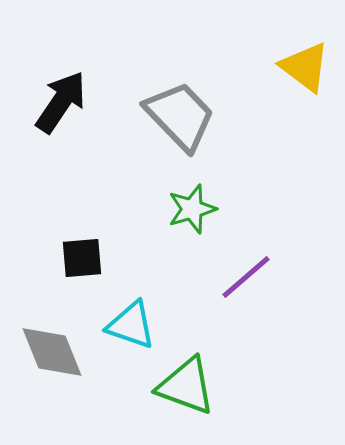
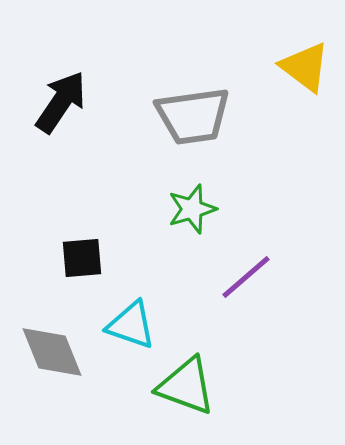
gray trapezoid: moved 13 px right; rotated 126 degrees clockwise
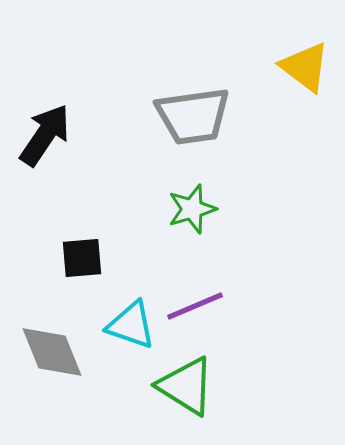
black arrow: moved 16 px left, 33 px down
purple line: moved 51 px left, 29 px down; rotated 18 degrees clockwise
green triangle: rotated 12 degrees clockwise
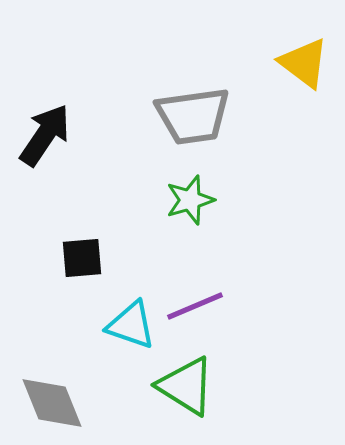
yellow triangle: moved 1 px left, 4 px up
green star: moved 2 px left, 9 px up
gray diamond: moved 51 px down
